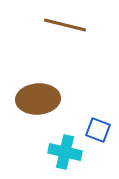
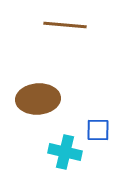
brown line: rotated 9 degrees counterclockwise
blue square: rotated 20 degrees counterclockwise
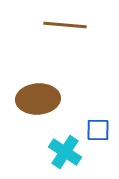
cyan cross: rotated 20 degrees clockwise
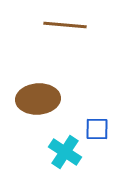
blue square: moved 1 px left, 1 px up
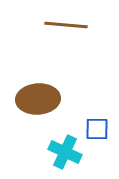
brown line: moved 1 px right
cyan cross: rotated 8 degrees counterclockwise
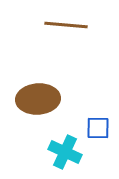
blue square: moved 1 px right, 1 px up
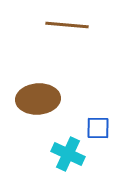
brown line: moved 1 px right
cyan cross: moved 3 px right, 2 px down
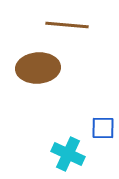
brown ellipse: moved 31 px up
blue square: moved 5 px right
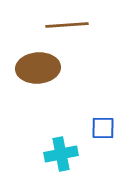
brown line: rotated 9 degrees counterclockwise
cyan cross: moved 7 px left; rotated 36 degrees counterclockwise
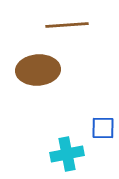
brown ellipse: moved 2 px down
cyan cross: moved 6 px right
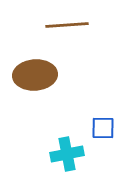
brown ellipse: moved 3 px left, 5 px down
